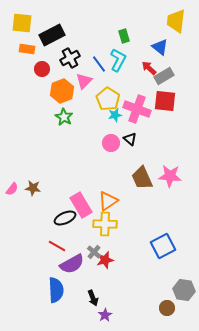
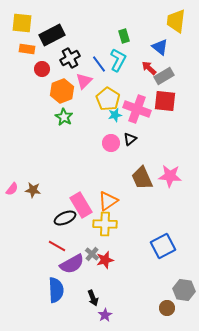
black triangle: rotated 40 degrees clockwise
brown star: moved 2 px down
gray cross: moved 2 px left, 2 px down
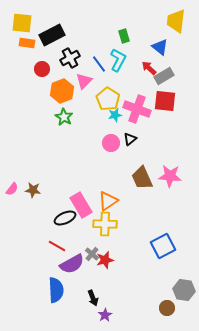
orange rectangle: moved 6 px up
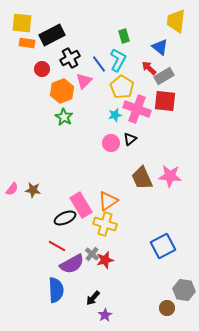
yellow pentagon: moved 14 px right, 12 px up
yellow cross: rotated 15 degrees clockwise
black arrow: rotated 63 degrees clockwise
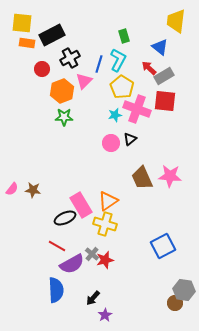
blue line: rotated 54 degrees clockwise
green star: rotated 30 degrees counterclockwise
brown circle: moved 8 px right, 5 px up
